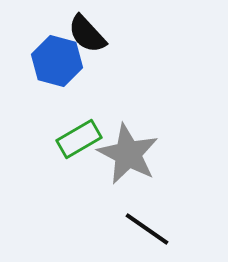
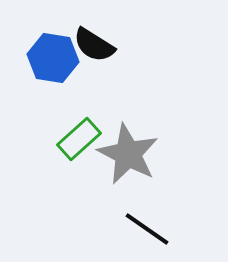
black semicircle: moved 7 px right, 11 px down; rotated 15 degrees counterclockwise
blue hexagon: moved 4 px left, 3 px up; rotated 6 degrees counterclockwise
green rectangle: rotated 12 degrees counterclockwise
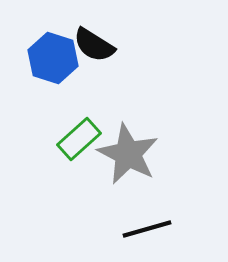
blue hexagon: rotated 9 degrees clockwise
black line: rotated 51 degrees counterclockwise
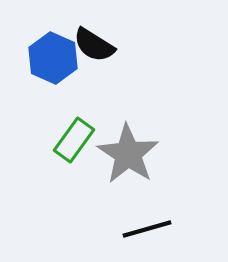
blue hexagon: rotated 6 degrees clockwise
green rectangle: moved 5 px left, 1 px down; rotated 12 degrees counterclockwise
gray star: rotated 6 degrees clockwise
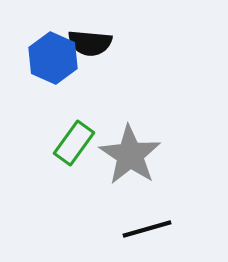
black semicircle: moved 4 px left, 2 px up; rotated 27 degrees counterclockwise
green rectangle: moved 3 px down
gray star: moved 2 px right, 1 px down
